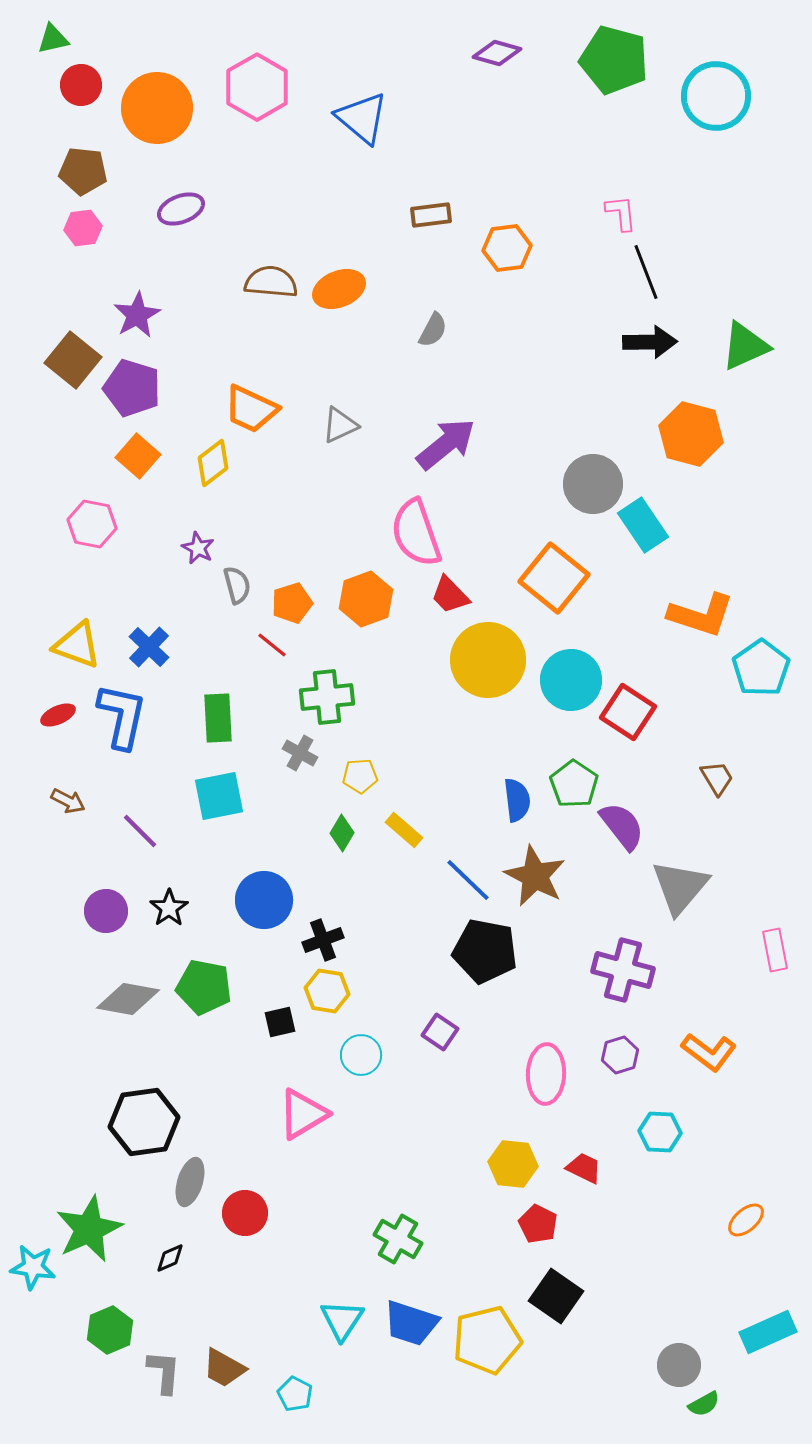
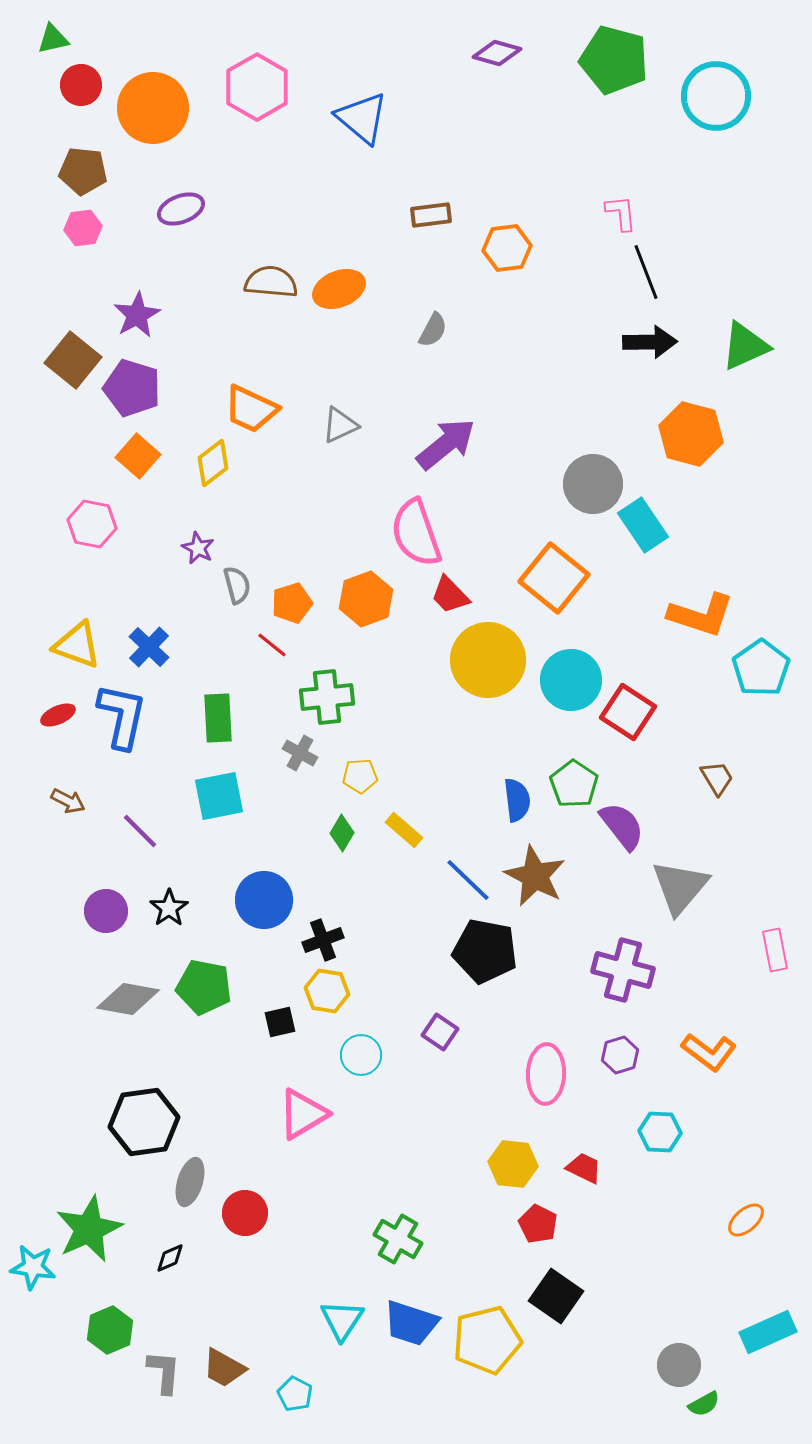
orange circle at (157, 108): moved 4 px left
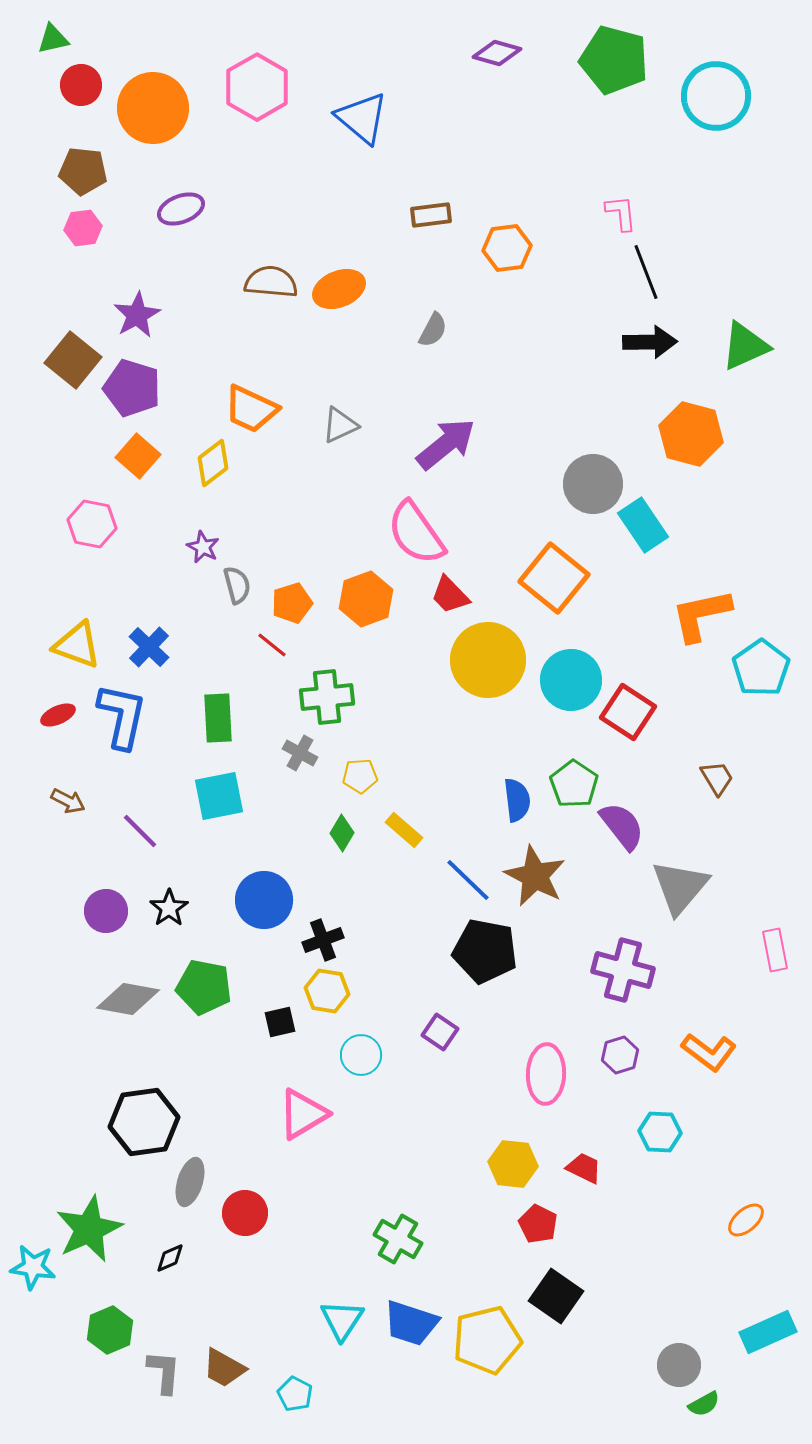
pink semicircle at (416, 533): rotated 16 degrees counterclockwise
purple star at (198, 548): moved 5 px right, 1 px up
orange L-shape at (701, 615): rotated 150 degrees clockwise
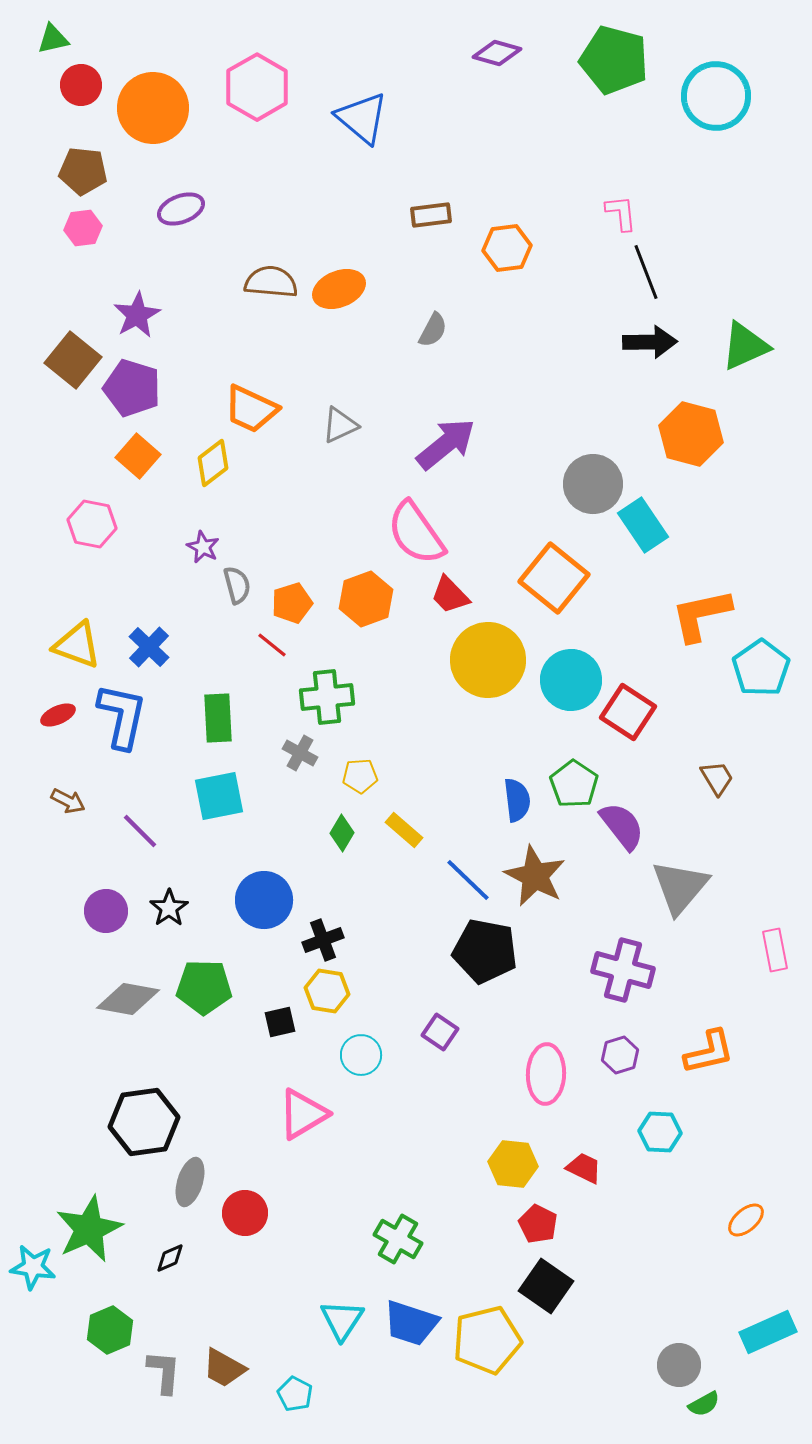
green pentagon at (204, 987): rotated 10 degrees counterclockwise
orange L-shape at (709, 1052): rotated 50 degrees counterclockwise
black square at (556, 1296): moved 10 px left, 10 px up
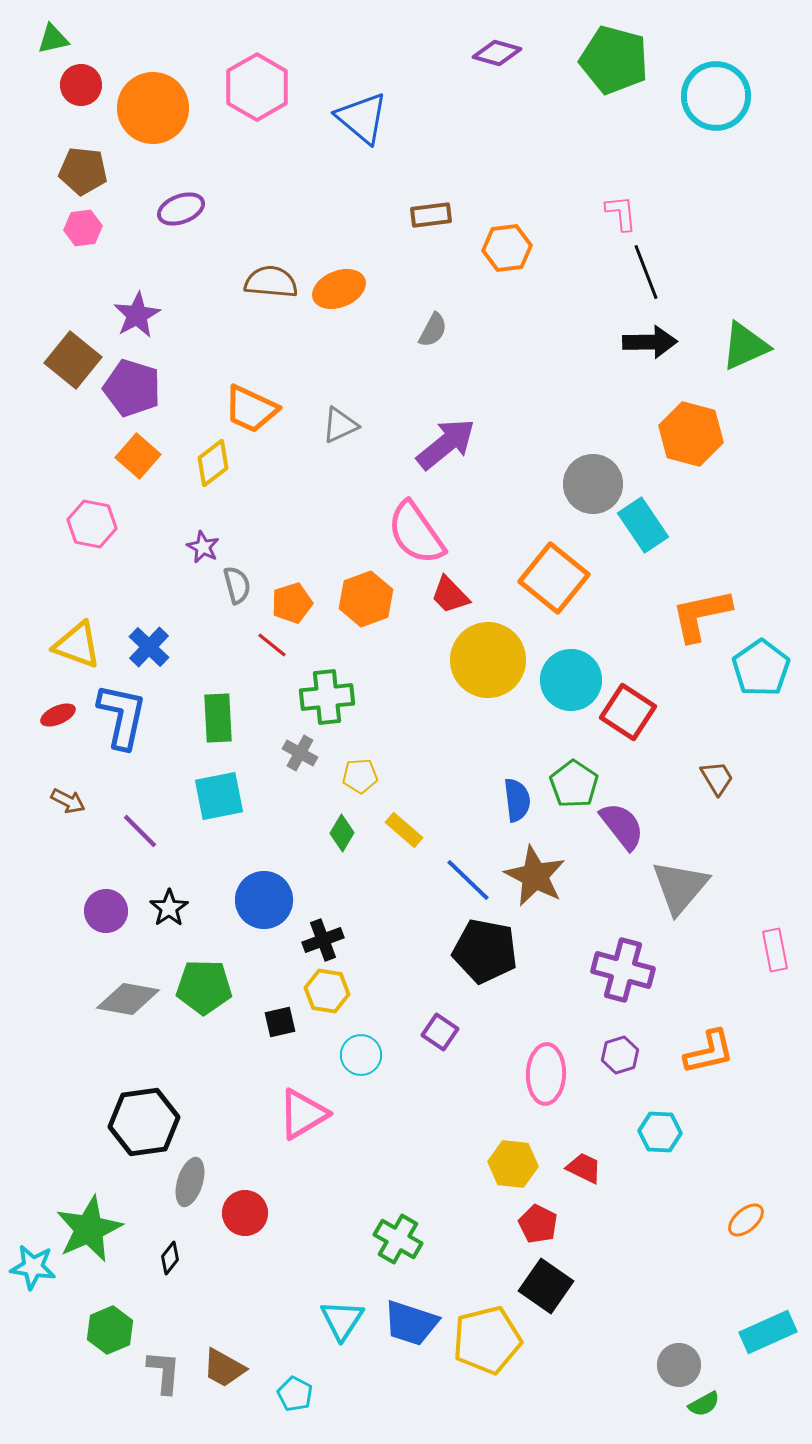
black diamond at (170, 1258): rotated 28 degrees counterclockwise
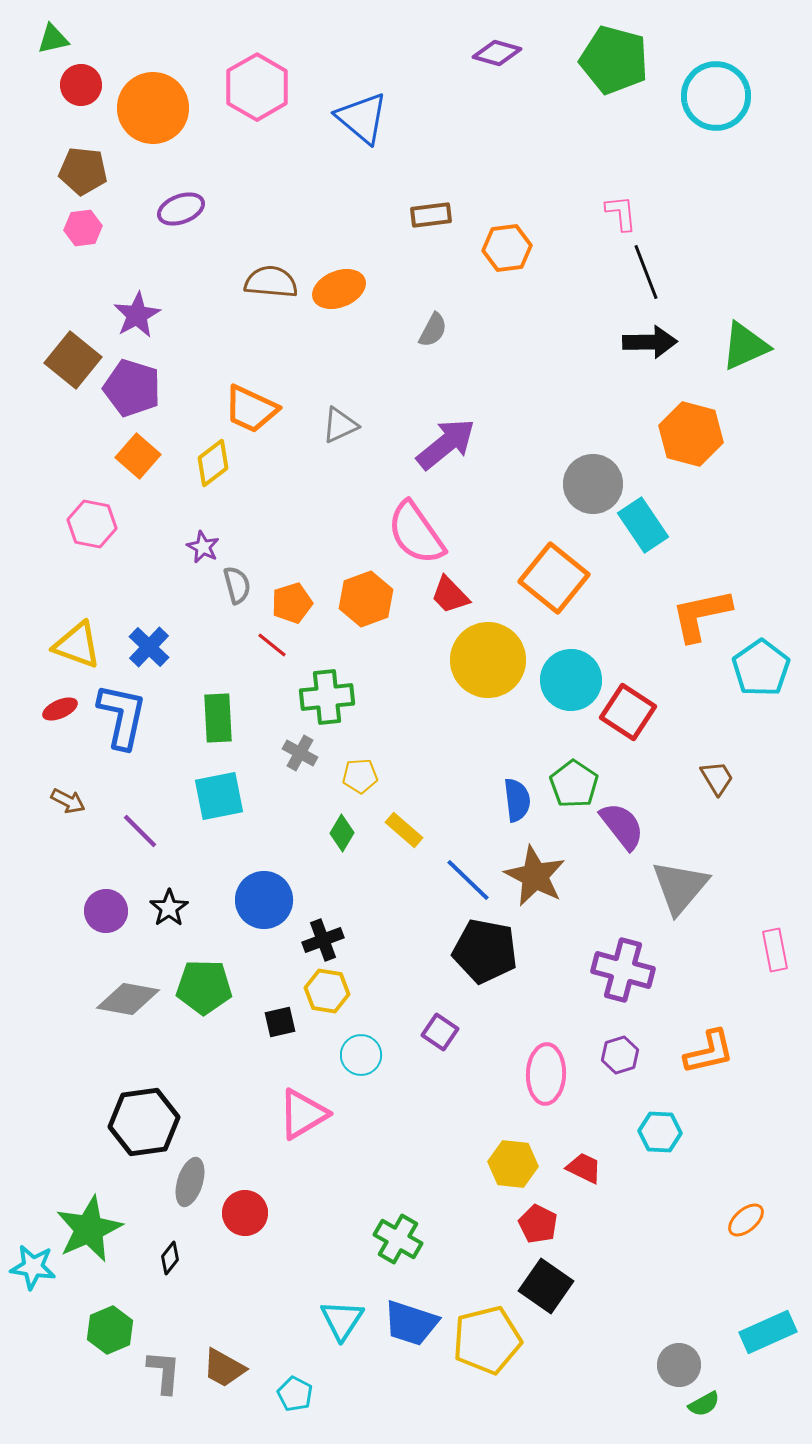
red ellipse at (58, 715): moved 2 px right, 6 px up
